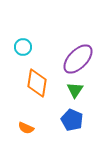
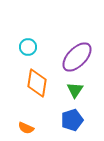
cyan circle: moved 5 px right
purple ellipse: moved 1 px left, 2 px up
blue pentagon: rotated 30 degrees clockwise
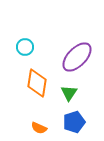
cyan circle: moved 3 px left
green triangle: moved 6 px left, 3 px down
blue pentagon: moved 2 px right, 2 px down
orange semicircle: moved 13 px right
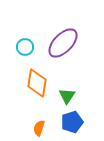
purple ellipse: moved 14 px left, 14 px up
green triangle: moved 2 px left, 3 px down
blue pentagon: moved 2 px left
orange semicircle: rotated 84 degrees clockwise
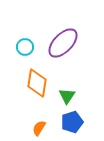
orange semicircle: rotated 14 degrees clockwise
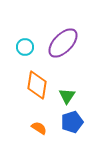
orange diamond: moved 2 px down
orange semicircle: rotated 91 degrees clockwise
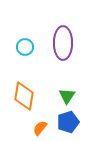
purple ellipse: rotated 44 degrees counterclockwise
orange diamond: moved 13 px left, 11 px down
blue pentagon: moved 4 px left
orange semicircle: moved 1 px right; rotated 84 degrees counterclockwise
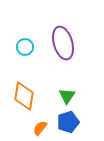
purple ellipse: rotated 16 degrees counterclockwise
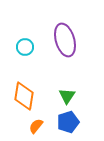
purple ellipse: moved 2 px right, 3 px up
orange semicircle: moved 4 px left, 2 px up
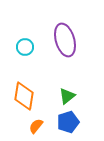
green triangle: rotated 18 degrees clockwise
